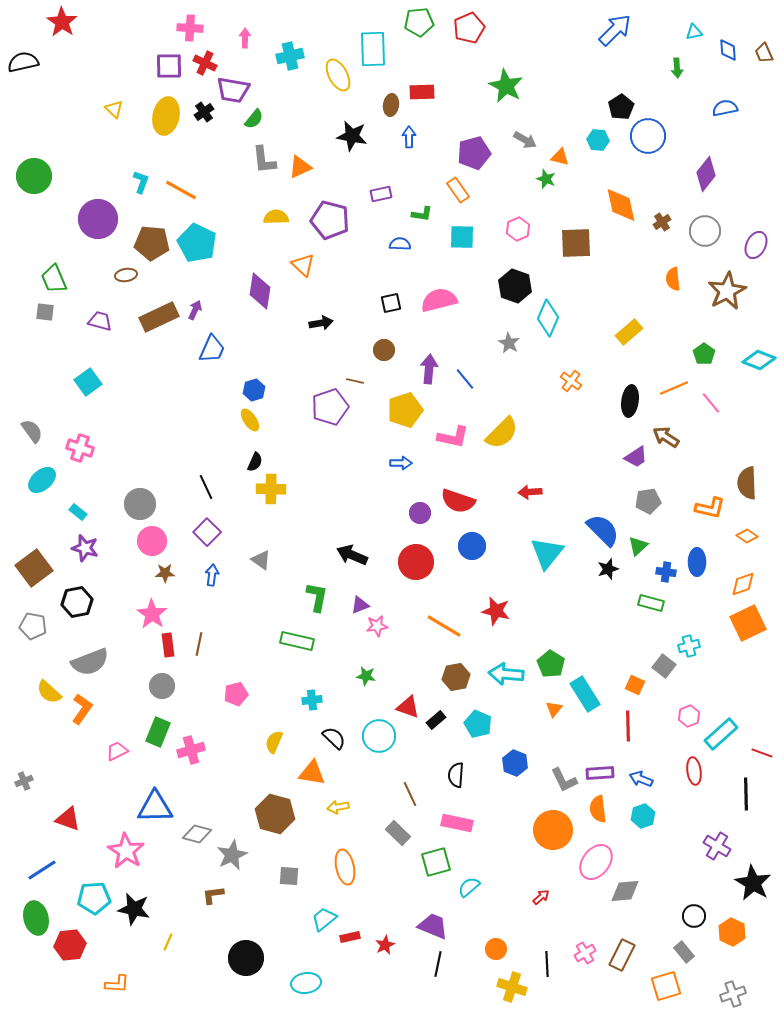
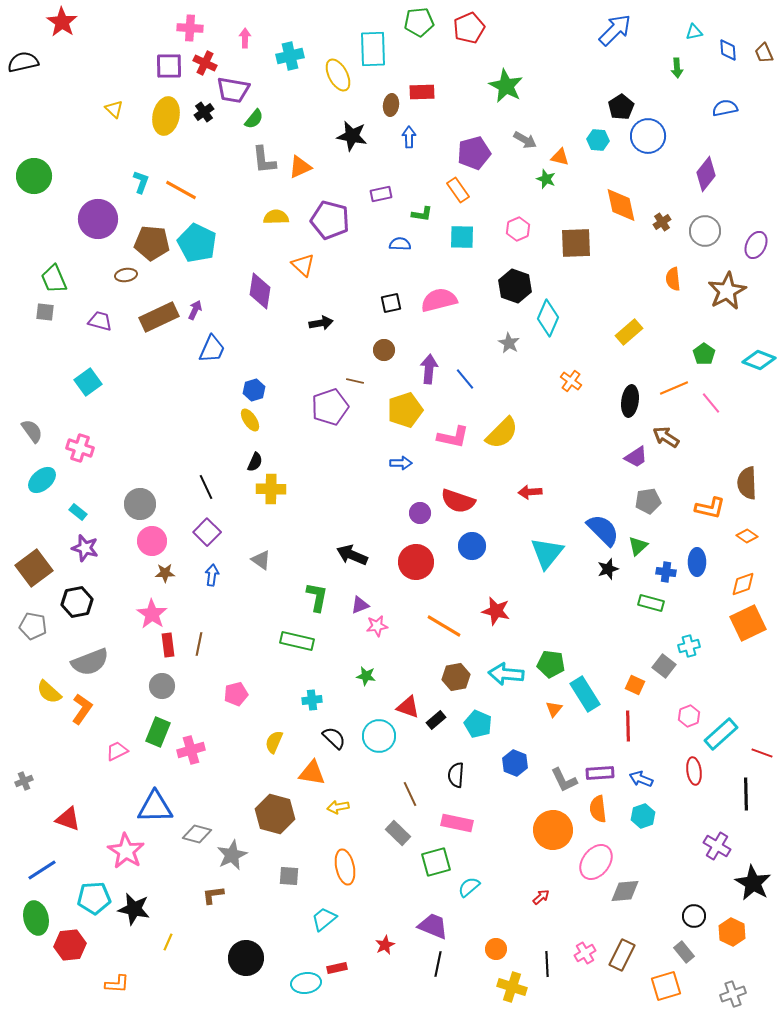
green pentagon at (551, 664): rotated 24 degrees counterclockwise
red rectangle at (350, 937): moved 13 px left, 31 px down
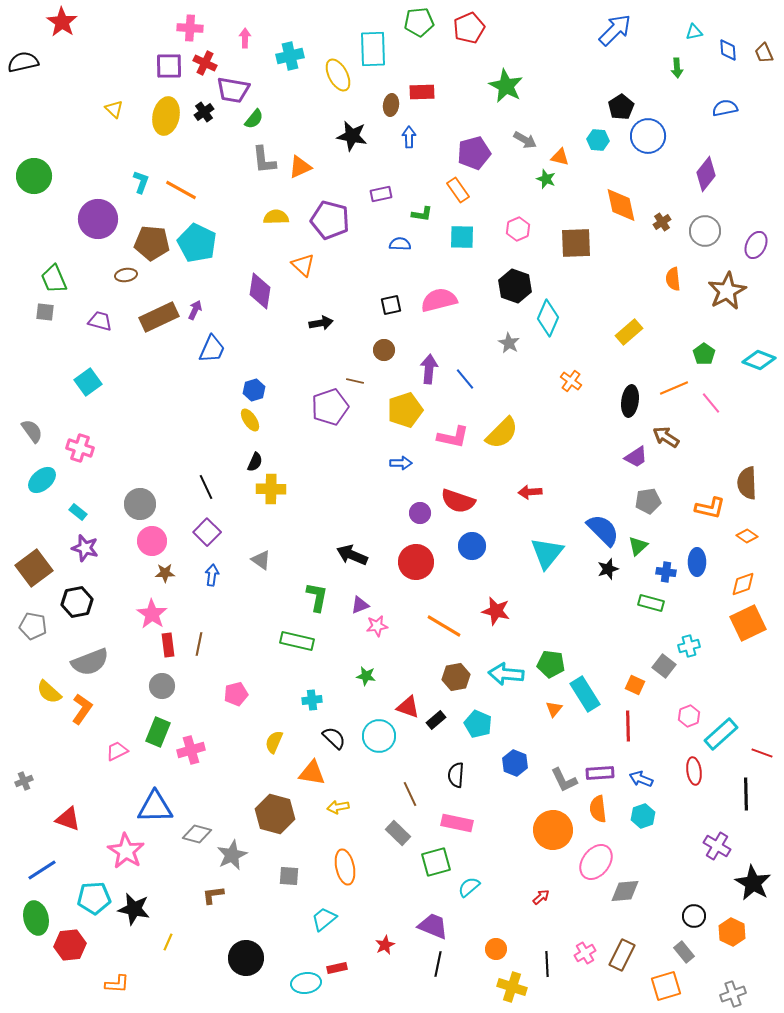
black square at (391, 303): moved 2 px down
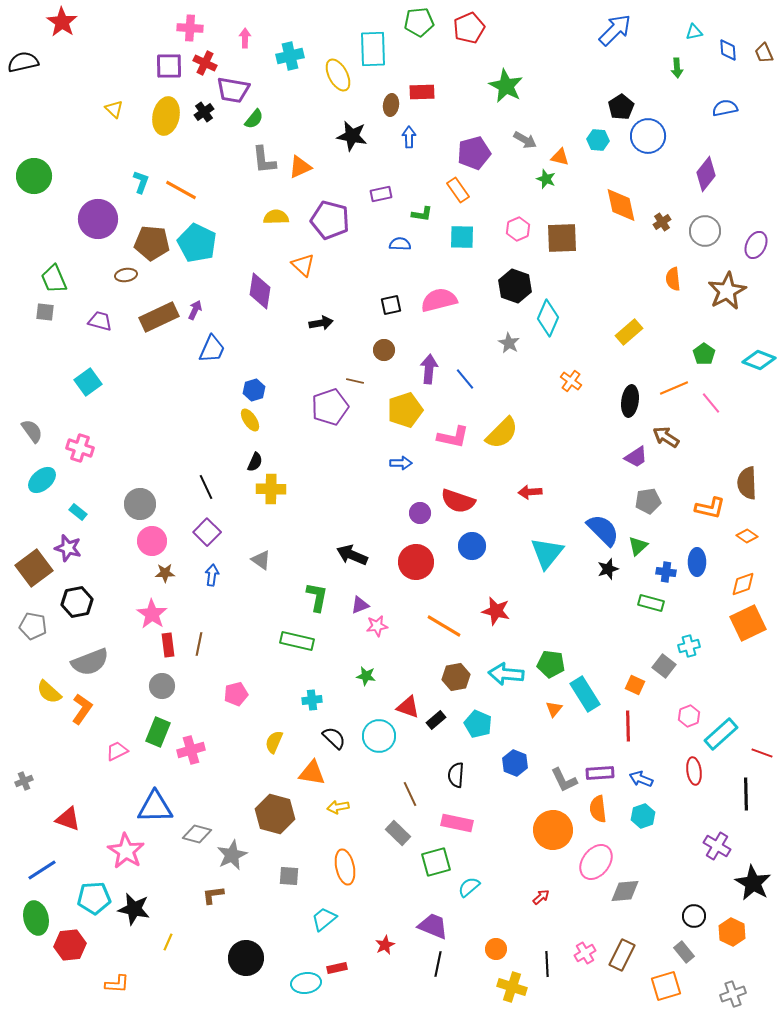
brown square at (576, 243): moved 14 px left, 5 px up
purple star at (85, 548): moved 17 px left
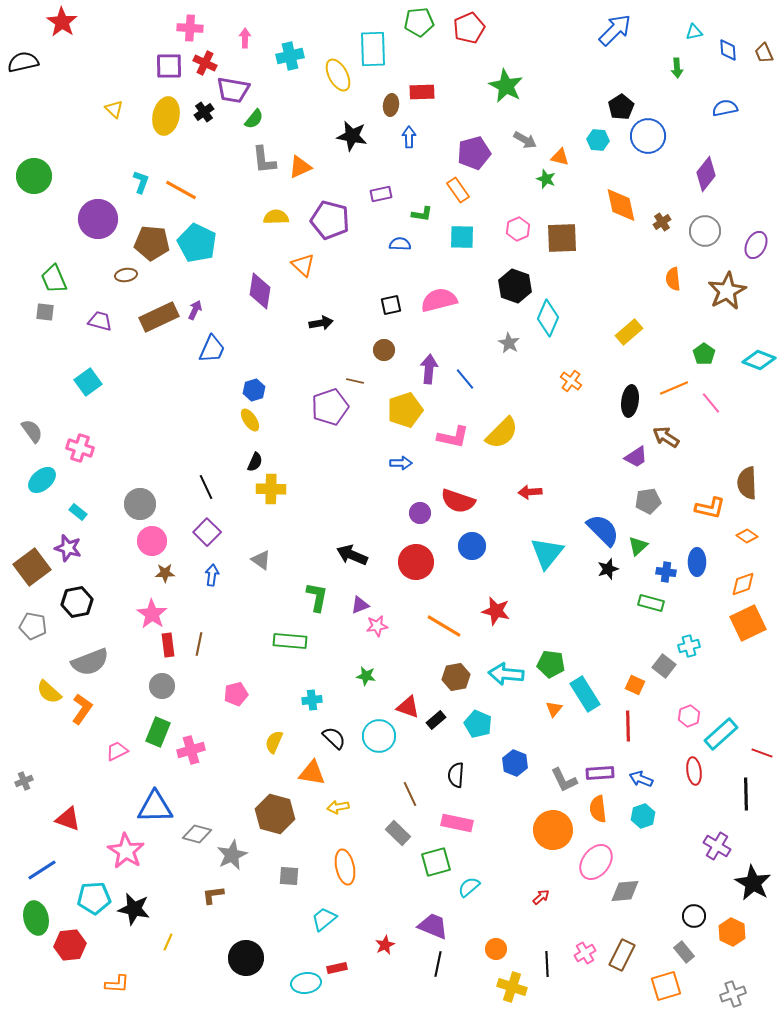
brown square at (34, 568): moved 2 px left, 1 px up
green rectangle at (297, 641): moved 7 px left; rotated 8 degrees counterclockwise
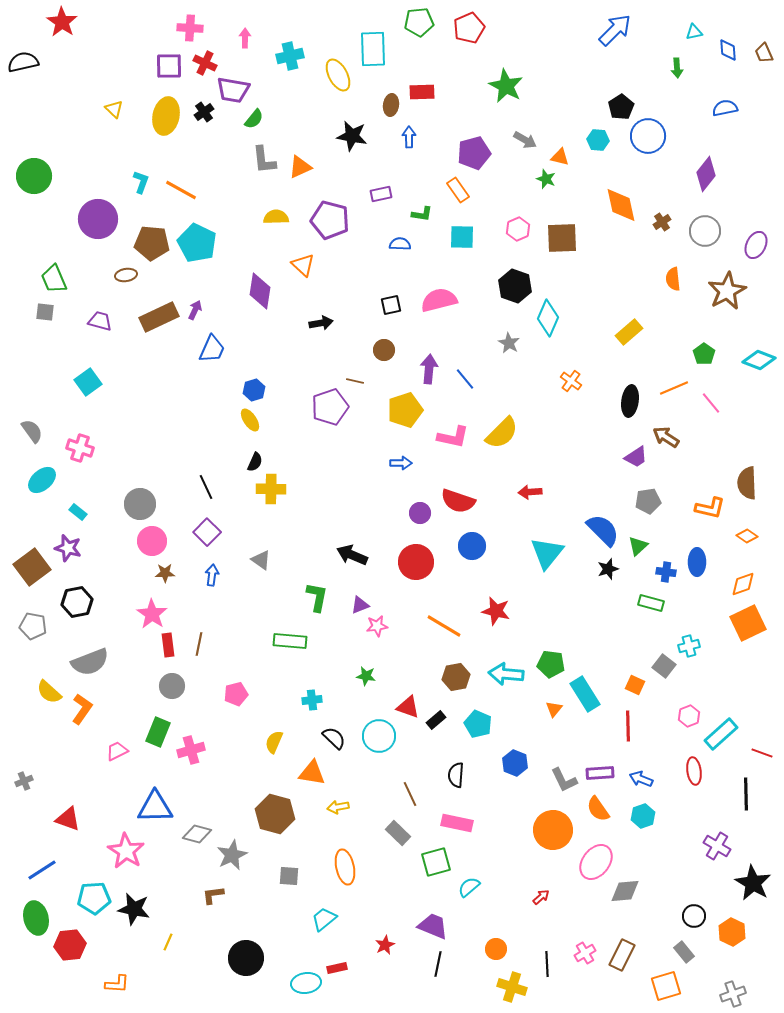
gray circle at (162, 686): moved 10 px right
orange semicircle at (598, 809): rotated 28 degrees counterclockwise
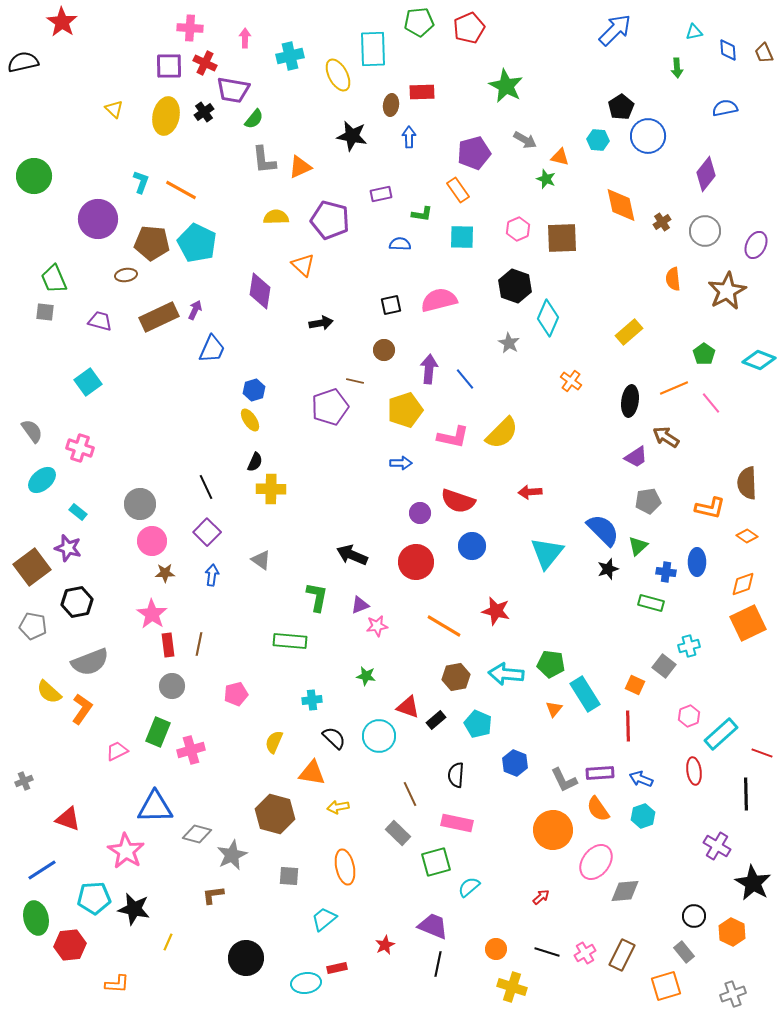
black line at (547, 964): moved 12 px up; rotated 70 degrees counterclockwise
